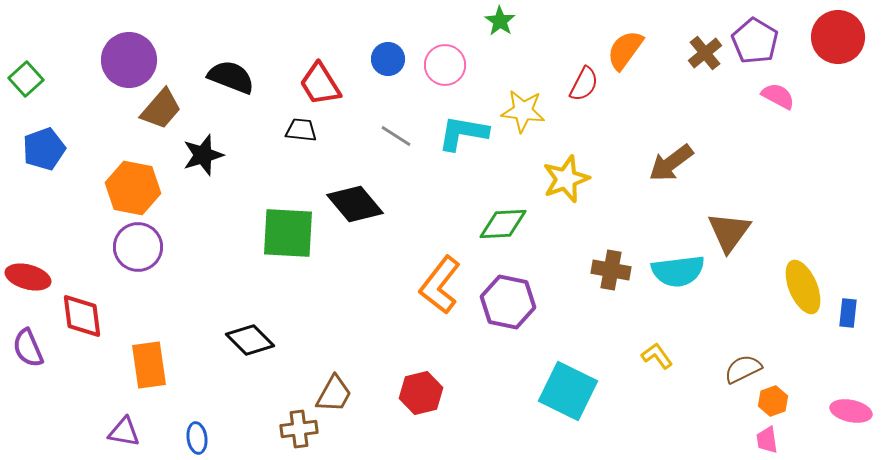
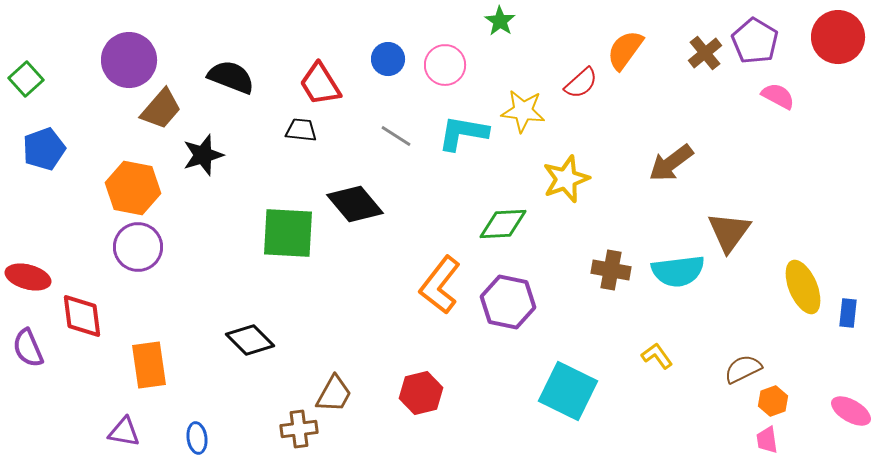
red semicircle at (584, 84): moved 3 px left, 1 px up; rotated 21 degrees clockwise
pink ellipse at (851, 411): rotated 18 degrees clockwise
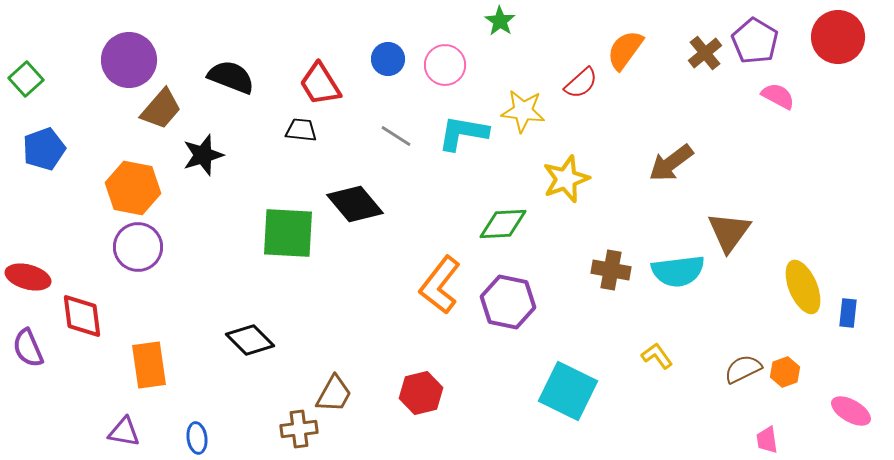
orange hexagon at (773, 401): moved 12 px right, 29 px up
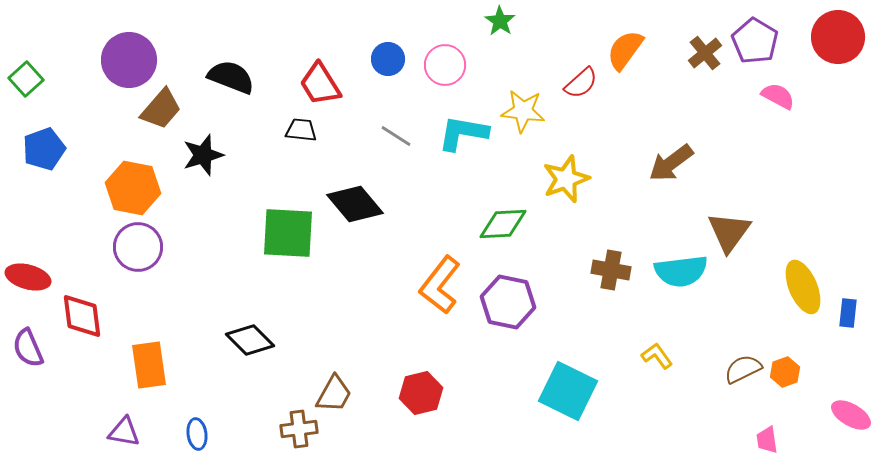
cyan semicircle at (678, 271): moved 3 px right
pink ellipse at (851, 411): moved 4 px down
blue ellipse at (197, 438): moved 4 px up
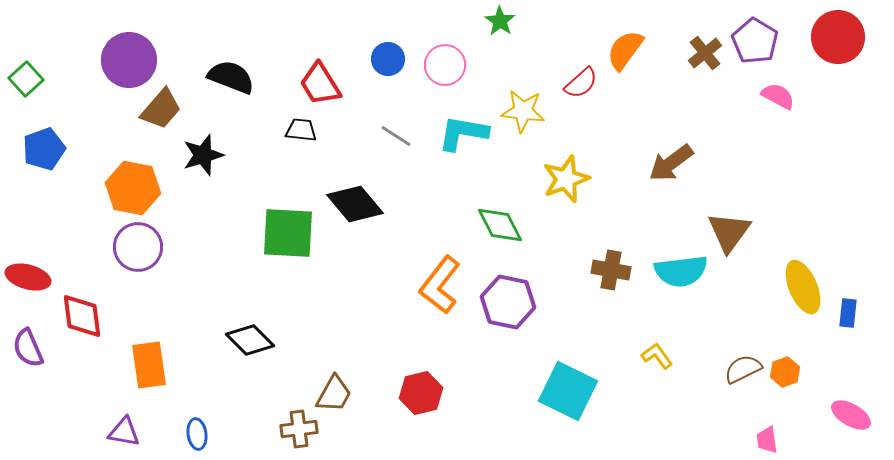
green diamond at (503, 224): moved 3 px left, 1 px down; rotated 66 degrees clockwise
